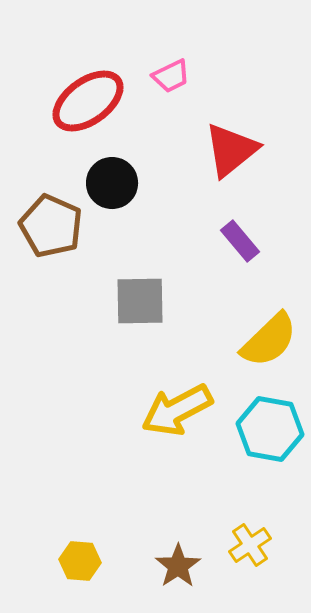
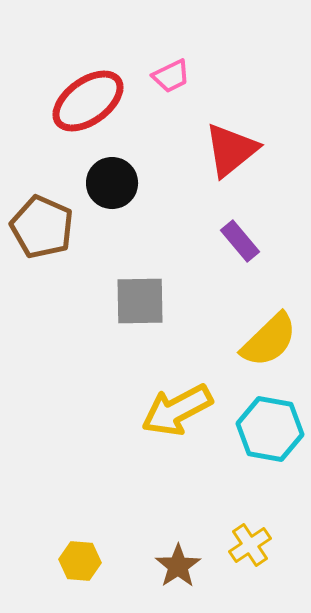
brown pentagon: moved 9 px left, 1 px down
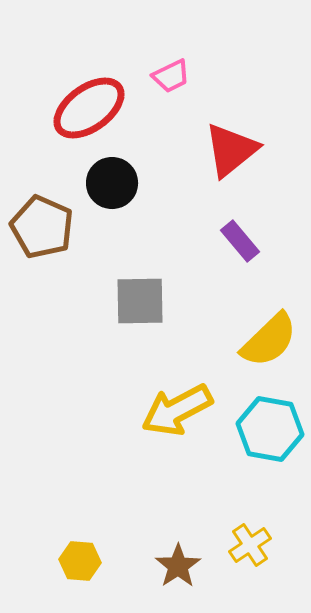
red ellipse: moved 1 px right, 7 px down
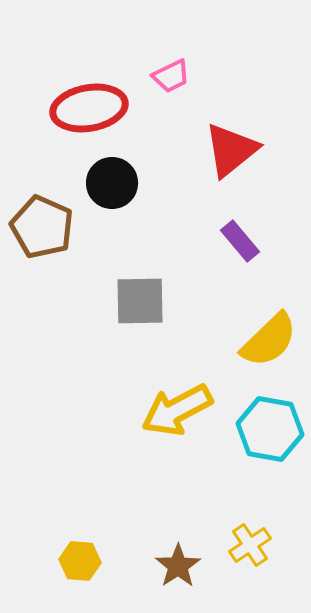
red ellipse: rotated 26 degrees clockwise
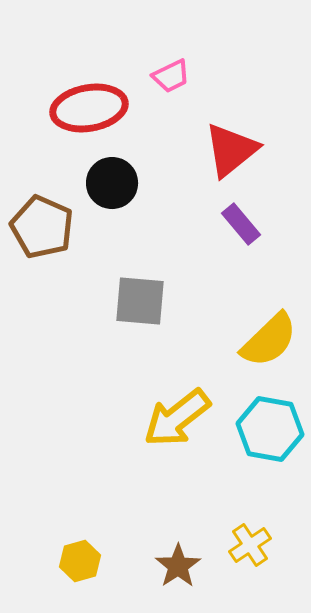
purple rectangle: moved 1 px right, 17 px up
gray square: rotated 6 degrees clockwise
yellow arrow: moved 8 px down; rotated 10 degrees counterclockwise
yellow hexagon: rotated 21 degrees counterclockwise
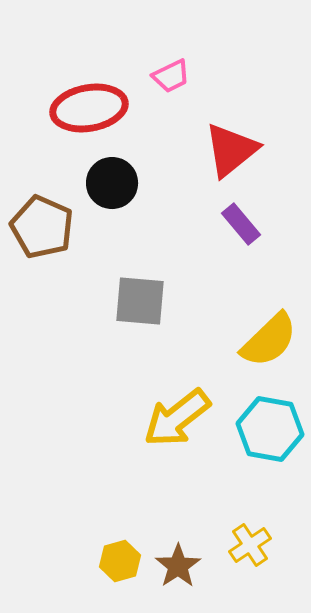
yellow hexagon: moved 40 px right
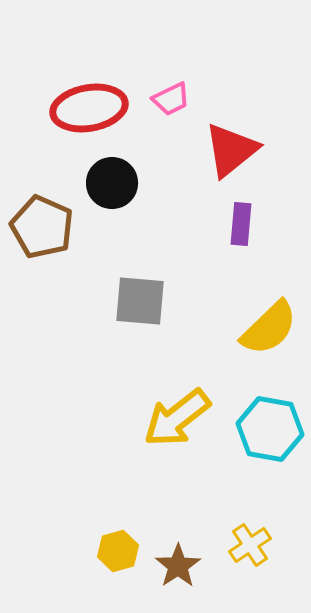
pink trapezoid: moved 23 px down
purple rectangle: rotated 45 degrees clockwise
yellow semicircle: moved 12 px up
yellow hexagon: moved 2 px left, 10 px up
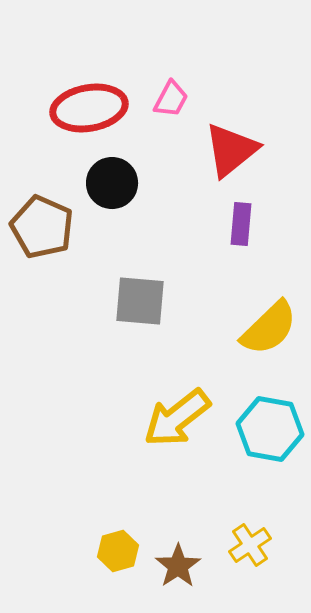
pink trapezoid: rotated 36 degrees counterclockwise
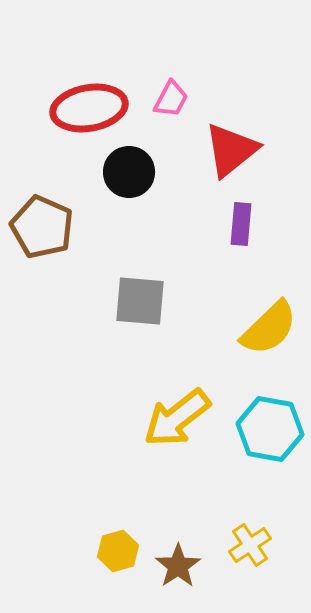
black circle: moved 17 px right, 11 px up
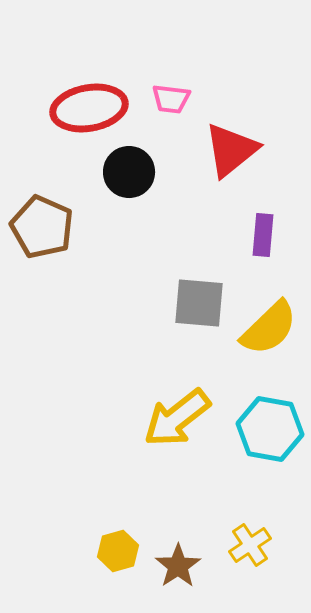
pink trapezoid: rotated 69 degrees clockwise
purple rectangle: moved 22 px right, 11 px down
gray square: moved 59 px right, 2 px down
